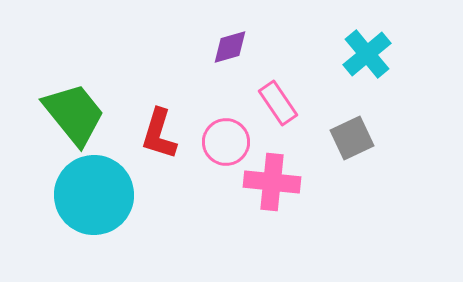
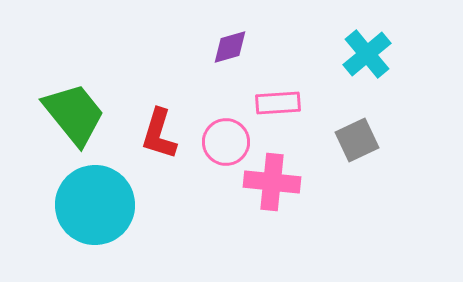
pink rectangle: rotated 60 degrees counterclockwise
gray square: moved 5 px right, 2 px down
cyan circle: moved 1 px right, 10 px down
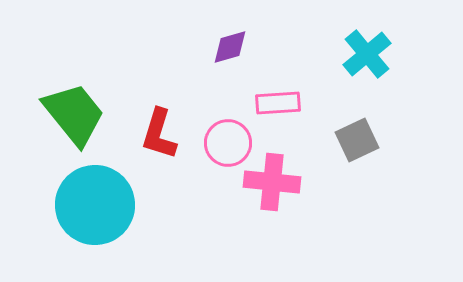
pink circle: moved 2 px right, 1 px down
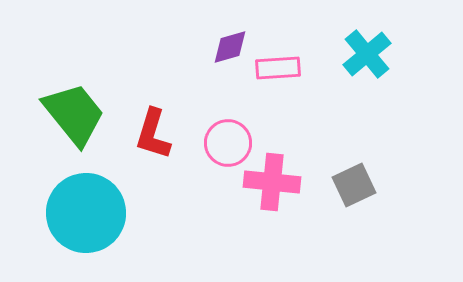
pink rectangle: moved 35 px up
red L-shape: moved 6 px left
gray square: moved 3 px left, 45 px down
cyan circle: moved 9 px left, 8 px down
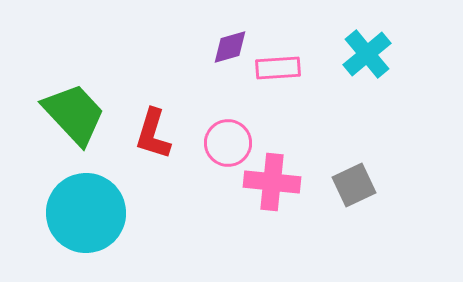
green trapezoid: rotated 4 degrees counterclockwise
